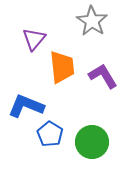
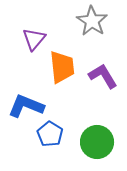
green circle: moved 5 px right
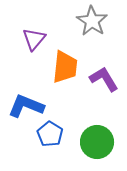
orange trapezoid: moved 3 px right; rotated 12 degrees clockwise
purple L-shape: moved 1 px right, 3 px down
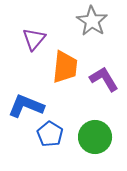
green circle: moved 2 px left, 5 px up
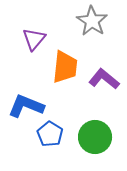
purple L-shape: rotated 20 degrees counterclockwise
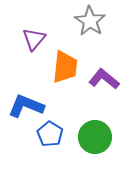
gray star: moved 2 px left
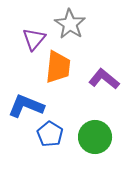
gray star: moved 20 px left, 3 px down
orange trapezoid: moved 7 px left
